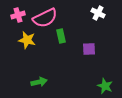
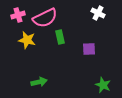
green rectangle: moved 1 px left, 1 px down
green star: moved 2 px left, 1 px up
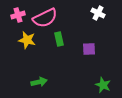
green rectangle: moved 1 px left, 2 px down
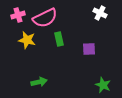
white cross: moved 2 px right
